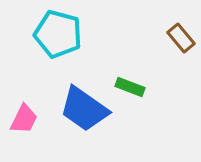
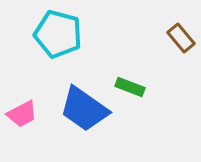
pink trapezoid: moved 2 px left, 5 px up; rotated 36 degrees clockwise
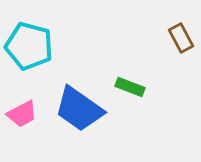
cyan pentagon: moved 29 px left, 12 px down
brown rectangle: rotated 12 degrees clockwise
blue trapezoid: moved 5 px left
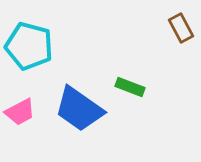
brown rectangle: moved 10 px up
pink trapezoid: moved 2 px left, 2 px up
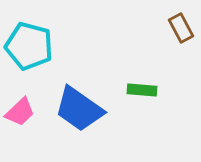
green rectangle: moved 12 px right, 3 px down; rotated 16 degrees counterclockwise
pink trapezoid: rotated 16 degrees counterclockwise
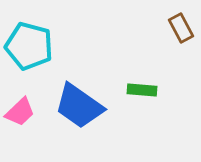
blue trapezoid: moved 3 px up
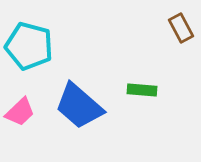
blue trapezoid: rotated 6 degrees clockwise
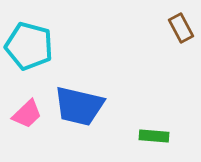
green rectangle: moved 12 px right, 46 px down
blue trapezoid: rotated 28 degrees counterclockwise
pink trapezoid: moved 7 px right, 2 px down
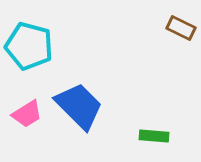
brown rectangle: rotated 36 degrees counterclockwise
blue trapezoid: rotated 148 degrees counterclockwise
pink trapezoid: rotated 12 degrees clockwise
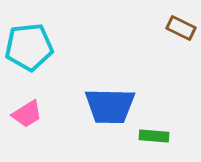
cyan pentagon: moved 1 px down; rotated 21 degrees counterclockwise
blue trapezoid: moved 31 px right; rotated 136 degrees clockwise
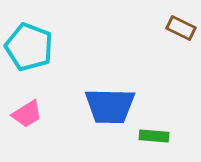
cyan pentagon: rotated 27 degrees clockwise
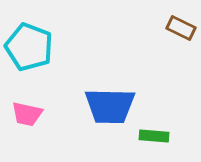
pink trapezoid: rotated 44 degrees clockwise
